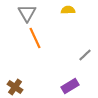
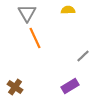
gray line: moved 2 px left, 1 px down
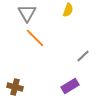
yellow semicircle: rotated 112 degrees clockwise
orange line: rotated 20 degrees counterclockwise
brown cross: rotated 21 degrees counterclockwise
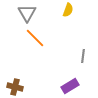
gray line: rotated 40 degrees counterclockwise
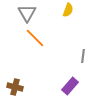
purple rectangle: rotated 18 degrees counterclockwise
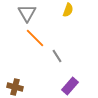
gray line: moved 26 px left; rotated 40 degrees counterclockwise
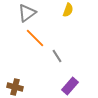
gray triangle: rotated 24 degrees clockwise
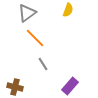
gray line: moved 14 px left, 8 px down
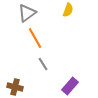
orange line: rotated 15 degrees clockwise
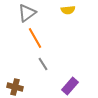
yellow semicircle: rotated 64 degrees clockwise
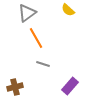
yellow semicircle: rotated 48 degrees clockwise
orange line: moved 1 px right
gray line: rotated 40 degrees counterclockwise
brown cross: rotated 28 degrees counterclockwise
